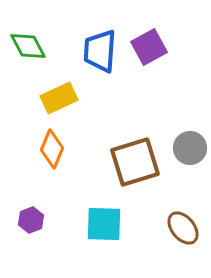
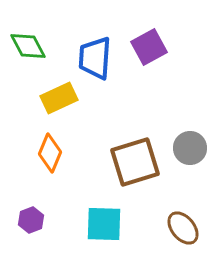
blue trapezoid: moved 5 px left, 7 px down
orange diamond: moved 2 px left, 4 px down
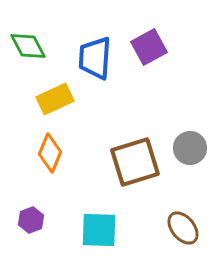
yellow rectangle: moved 4 px left, 1 px down
cyan square: moved 5 px left, 6 px down
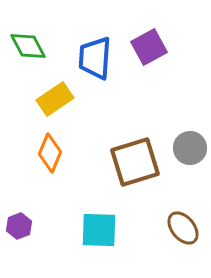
yellow rectangle: rotated 9 degrees counterclockwise
purple hexagon: moved 12 px left, 6 px down
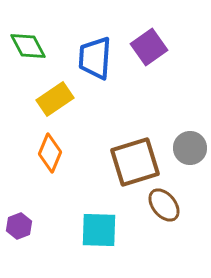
purple square: rotated 6 degrees counterclockwise
brown ellipse: moved 19 px left, 23 px up
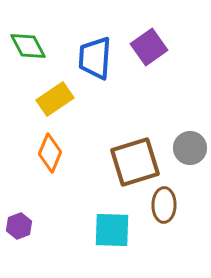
brown ellipse: rotated 40 degrees clockwise
cyan square: moved 13 px right
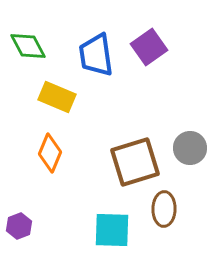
blue trapezoid: moved 1 px right, 3 px up; rotated 12 degrees counterclockwise
yellow rectangle: moved 2 px right, 2 px up; rotated 57 degrees clockwise
brown ellipse: moved 4 px down
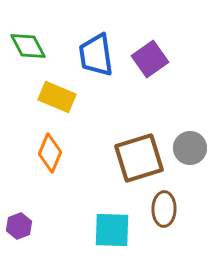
purple square: moved 1 px right, 12 px down
brown square: moved 4 px right, 4 px up
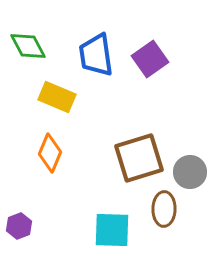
gray circle: moved 24 px down
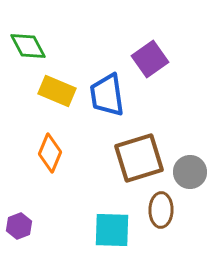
blue trapezoid: moved 11 px right, 40 px down
yellow rectangle: moved 6 px up
brown ellipse: moved 3 px left, 1 px down
